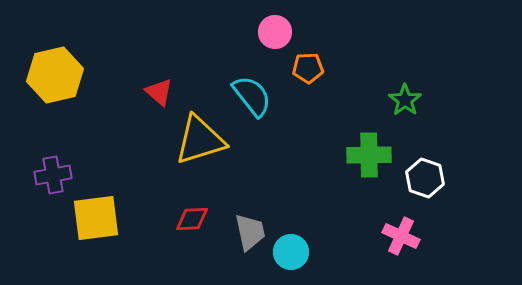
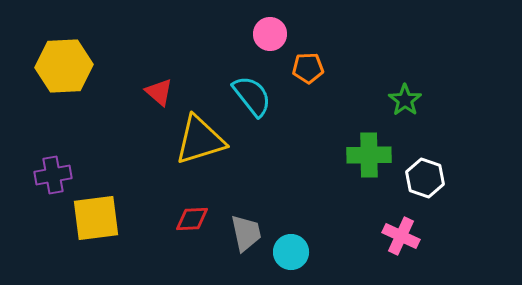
pink circle: moved 5 px left, 2 px down
yellow hexagon: moved 9 px right, 9 px up; rotated 10 degrees clockwise
gray trapezoid: moved 4 px left, 1 px down
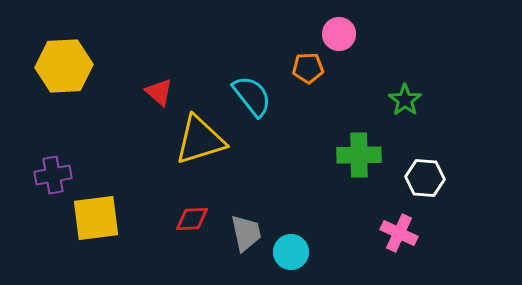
pink circle: moved 69 px right
green cross: moved 10 px left
white hexagon: rotated 15 degrees counterclockwise
pink cross: moved 2 px left, 3 px up
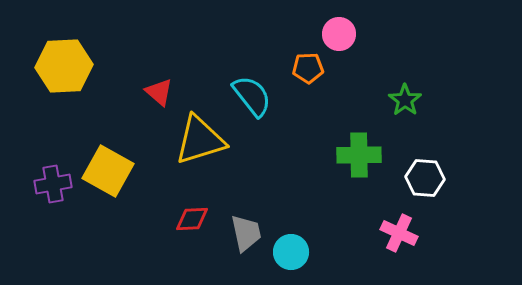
purple cross: moved 9 px down
yellow square: moved 12 px right, 47 px up; rotated 36 degrees clockwise
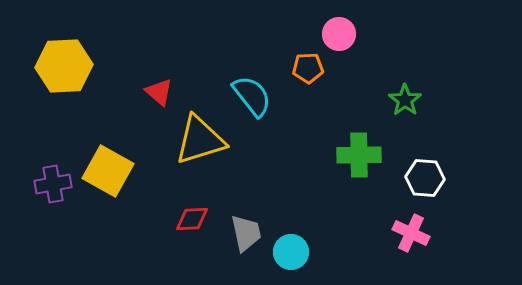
pink cross: moved 12 px right
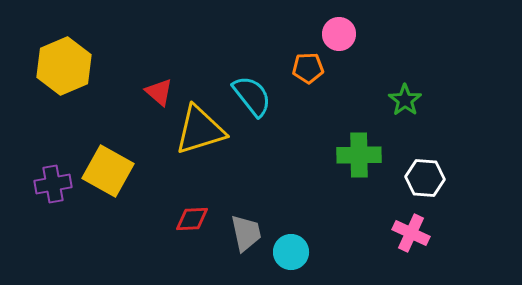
yellow hexagon: rotated 20 degrees counterclockwise
yellow triangle: moved 10 px up
